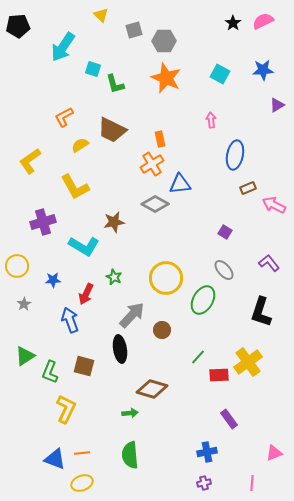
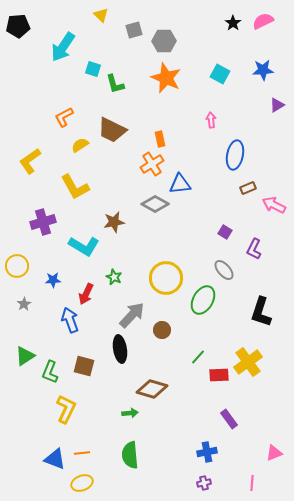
purple L-shape at (269, 263): moved 15 px left, 14 px up; rotated 115 degrees counterclockwise
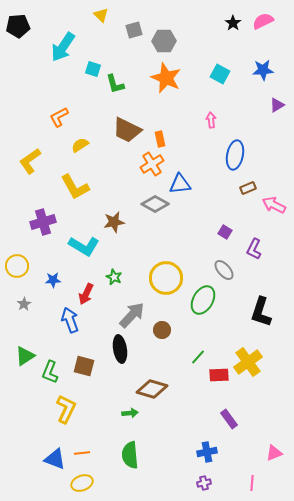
orange L-shape at (64, 117): moved 5 px left
brown trapezoid at (112, 130): moved 15 px right
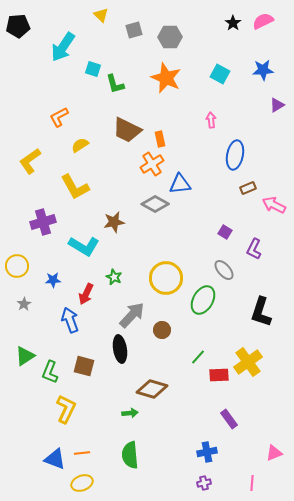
gray hexagon at (164, 41): moved 6 px right, 4 px up
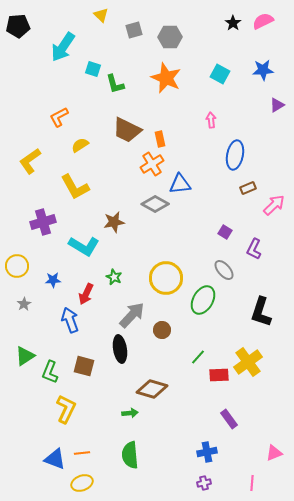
pink arrow at (274, 205): rotated 110 degrees clockwise
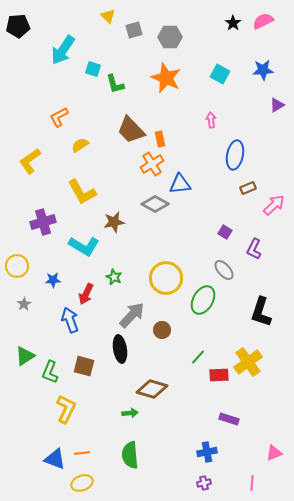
yellow triangle at (101, 15): moved 7 px right, 1 px down
cyan arrow at (63, 47): moved 3 px down
brown trapezoid at (127, 130): moved 4 px right; rotated 20 degrees clockwise
yellow L-shape at (75, 187): moved 7 px right, 5 px down
purple rectangle at (229, 419): rotated 36 degrees counterclockwise
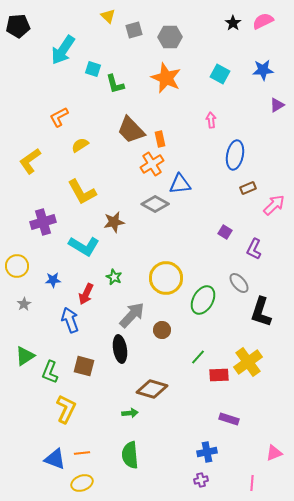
gray ellipse at (224, 270): moved 15 px right, 13 px down
purple cross at (204, 483): moved 3 px left, 3 px up
